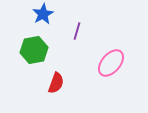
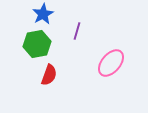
green hexagon: moved 3 px right, 6 px up
red semicircle: moved 7 px left, 8 px up
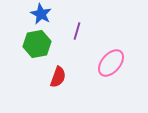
blue star: moved 2 px left; rotated 15 degrees counterclockwise
red semicircle: moved 9 px right, 2 px down
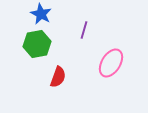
purple line: moved 7 px right, 1 px up
pink ellipse: rotated 8 degrees counterclockwise
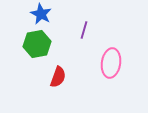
pink ellipse: rotated 24 degrees counterclockwise
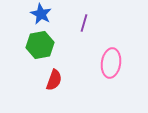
purple line: moved 7 px up
green hexagon: moved 3 px right, 1 px down
red semicircle: moved 4 px left, 3 px down
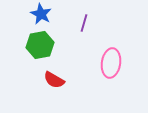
red semicircle: rotated 100 degrees clockwise
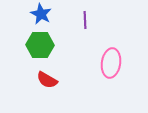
purple line: moved 1 px right, 3 px up; rotated 18 degrees counterclockwise
green hexagon: rotated 12 degrees clockwise
red semicircle: moved 7 px left
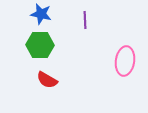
blue star: rotated 15 degrees counterclockwise
pink ellipse: moved 14 px right, 2 px up
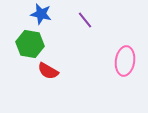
purple line: rotated 36 degrees counterclockwise
green hexagon: moved 10 px left, 1 px up; rotated 8 degrees clockwise
red semicircle: moved 1 px right, 9 px up
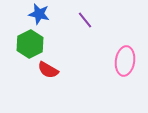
blue star: moved 2 px left
green hexagon: rotated 24 degrees clockwise
red semicircle: moved 1 px up
